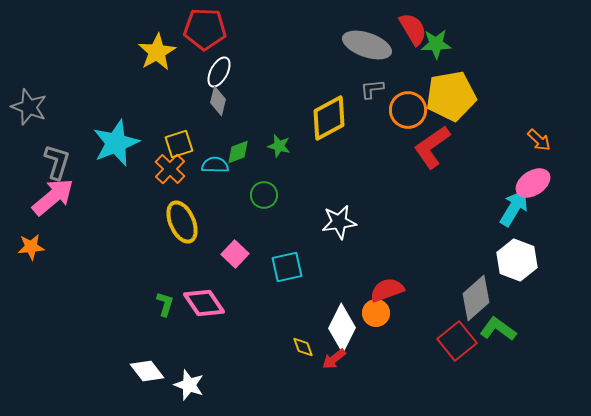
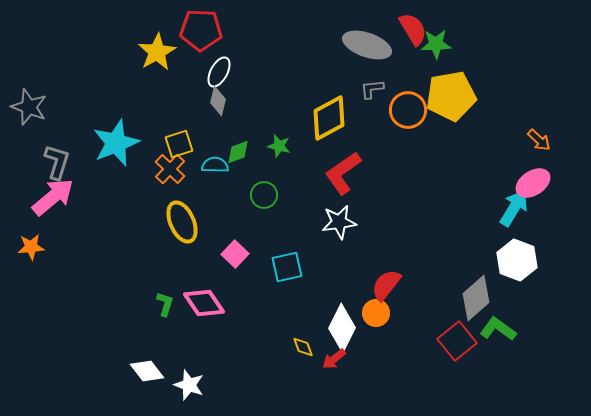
red pentagon at (205, 29): moved 4 px left, 1 px down
red L-shape at (432, 147): moved 89 px left, 26 px down
red semicircle at (387, 290): moved 1 px left, 5 px up; rotated 32 degrees counterclockwise
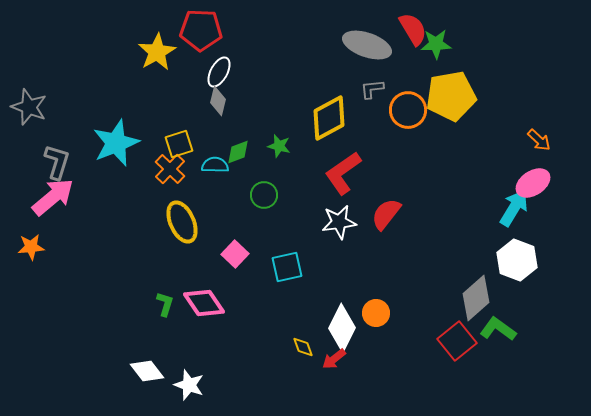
red semicircle at (386, 285): moved 71 px up
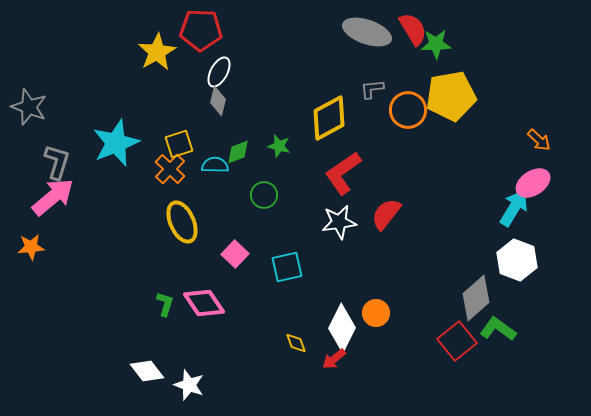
gray ellipse at (367, 45): moved 13 px up
yellow diamond at (303, 347): moved 7 px left, 4 px up
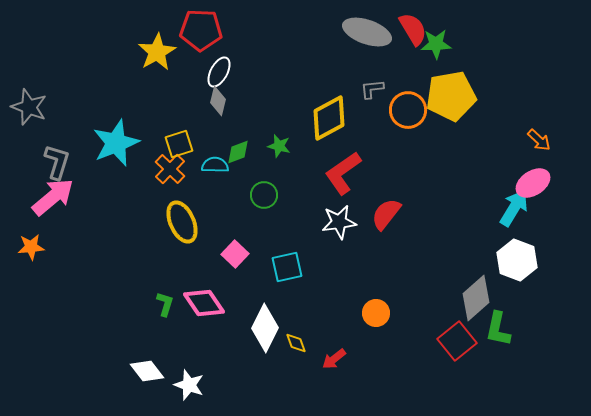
white diamond at (342, 328): moved 77 px left
green L-shape at (498, 329): rotated 114 degrees counterclockwise
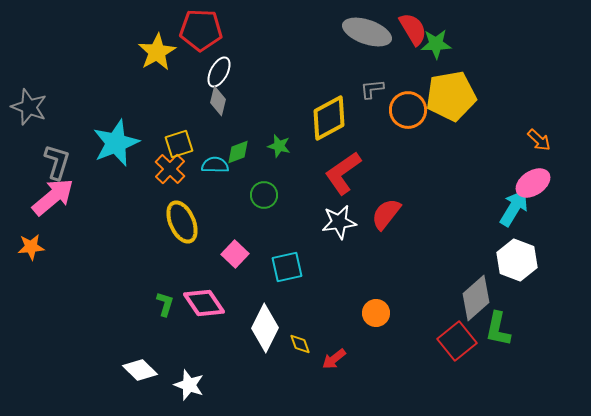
yellow diamond at (296, 343): moved 4 px right, 1 px down
white diamond at (147, 371): moved 7 px left, 1 px up; rotated 8 degrees counterclockwise
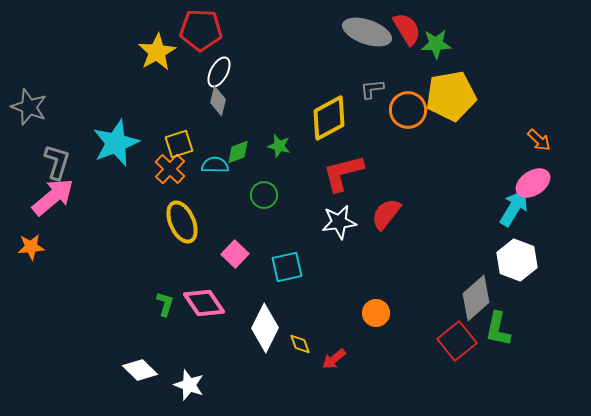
red semicircle at (413, 29): moved 6 px left
red L-shape at (343, 173): rotated 21 degrees clockwise
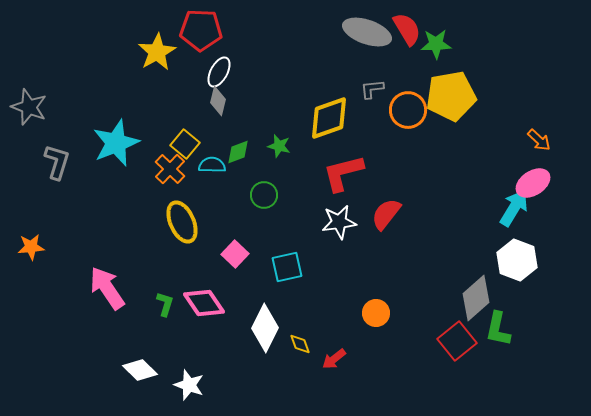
yellow diamond at (329, 118): rotated 9 degrees clockwise
yellow square at (179, 144): moved 6 px right; rotated 32 degrees counterclockwise
cyan semicircle at (215, 165): moved 3 px left
pink arrow at (53, 197): moved 54 px right, 91 px down; rotated 84 degrees counterclockwise
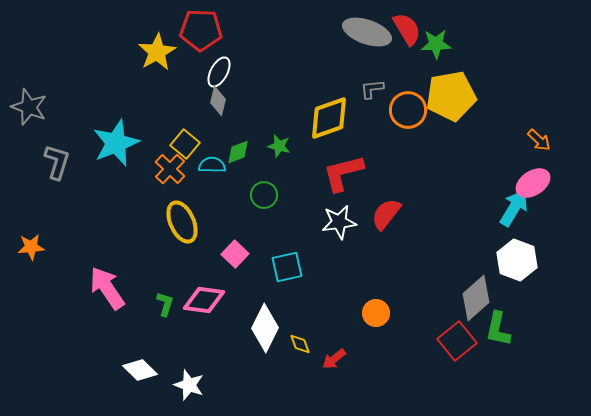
pink diamond at (204, 303): moved 3 px up; rotated 48 degrees counterclockwise
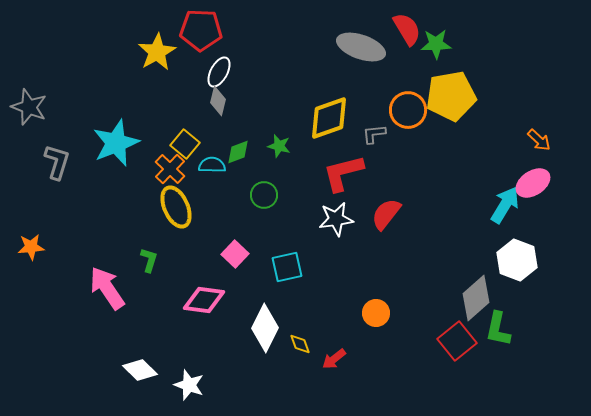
gray ellipse at (367, 32): moved 6 px left, 15 px down
gray L-shape at (372, 89): moved 2 px right, 45 px down
cyan arrow at (514, 208): moved 9 px left, 3 px up
yellow ellipse at (182, 222): moved 6 px left, 15 px up
white star at (339, 222): moved 3 px left, 3 px up
green L-shape at (165, 304): moved 16 px left, 44 px up
